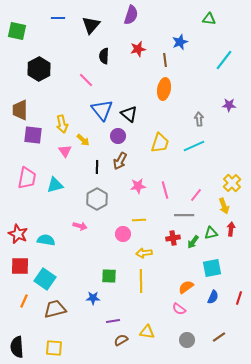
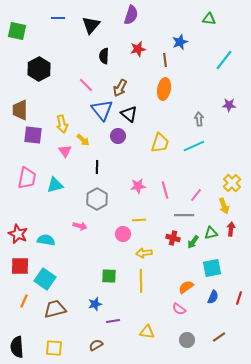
pink line at (86, 80): moved 5 px down
brown arrow at (120, 161): moved 73 px up
red cross at (173, 238): rotated 24 degrees clockwise
blue star at (93, 298): moved 2 px right, 6 px down; rotated 16 degrees counterclockwise
brown semicircle at (121, 340): moved 25 px left, 5 px down
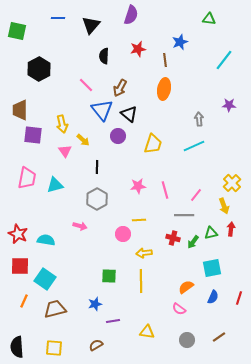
yellow trapezoid at (160, 143): moved 7 px left, 1 px down
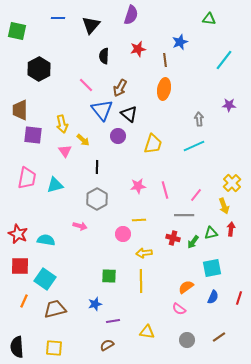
brown semicircle at (96, 345): moved 11 px right
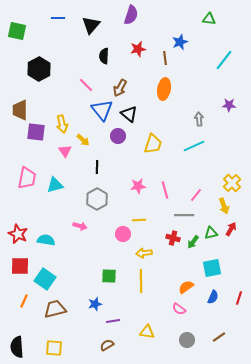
brown line at (165, 60): moved 2 px up
purple square at (33, 135): moved 3 px right, 3 px up
red arrow at (231, 229): rotated 24 degrees clockwise
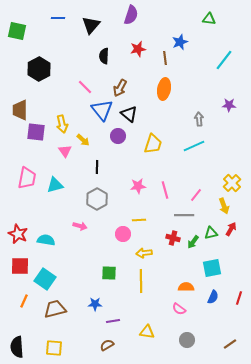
pink line at (86, 85): moved 1 px left, 2 px down
green square at (109, 276): moved 3 px up
orange semicircle at (186, 287): rotated 35 degrees clockwise
blue star at (95, 304): rotated 16 degrees clockwise
brown line at (219, 337): moved 11 px right, 7 px down
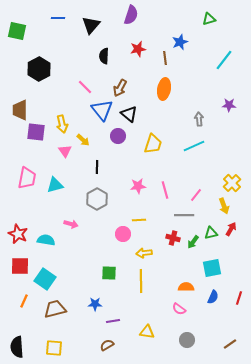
green triangle at (209, 19): rotated 24 degrees counterclockwise
pink arrow at (80, 226): moved 9 px left, 2 px up
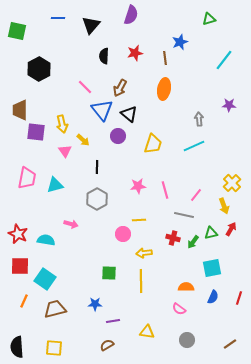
red star at (138, 49): moved 3 px left, 4 px down
gray line at (184, 215): rotated 12 degrees clockwise
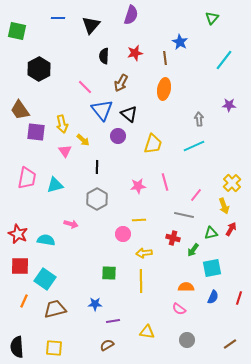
green triangle at (209, 19): moved 3 px right, 1 px up; rotated 32 degrees counterclockwise
blue star at (180, 42): rotated 21 degrees counterclockwise
brown arrow at (120, 88): moved 1 px right, 5 px up
brown trapezoid at (20, 110): rotated 35 degrees counterclockwise
pink line at (165, 190): moved 8 px up
green arrow at (193, 242): moved 8 px down
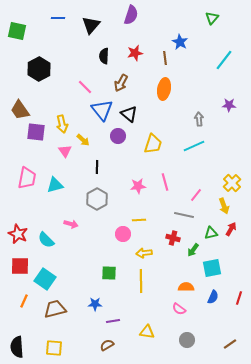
cyan semicircle at (46, 240): rotated 144 degrees counterclockwise
